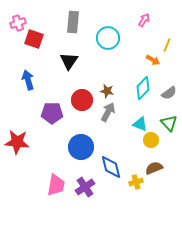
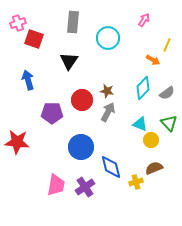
gray semicircle: moved 2 px left
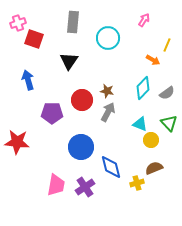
yellow cross: moved 1 px right, 1 px down
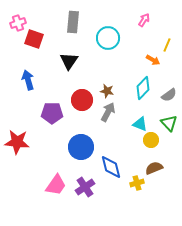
gray semicircle: moved 2 px right, 2 px down
pink trapezoid: rotated 25 degrees clockwise
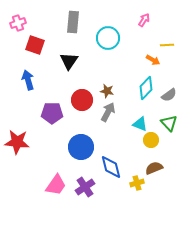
red square: moved 1 px right, 6 px down
yellow line: rotated 64 degrees clockwise
cyan diamond: moved 3 px right
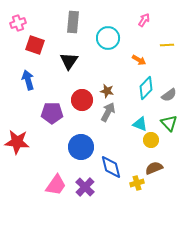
orange arrow: moved 14 px left
purple cross: rotated 12 degrees counterclockwise
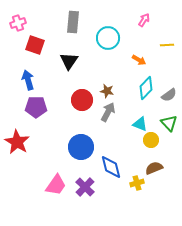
purple pentagon: moved 16 px left, 6 px up
red star: rotated 25 degrees clockwise
